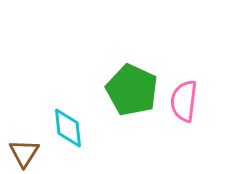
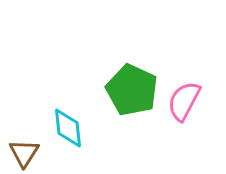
pink semicircle: rotated 21 degrees clockwise
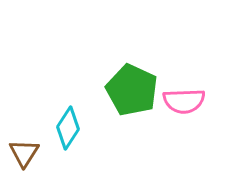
pink semicircle: rotated 120 degrees counterclockwise
cyan diamond: rotated 39 degrees clockwise
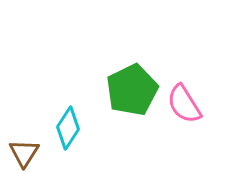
green pentagon: rotated 21 degrees clockwise
pink semicircle: moved 3 px down; rotated 60 degrees clockwise
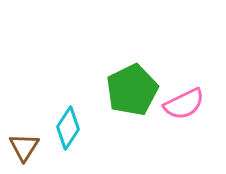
pink semicircle: rotated 84 degrees counterclockwise
brown triangle: moved 6 px up
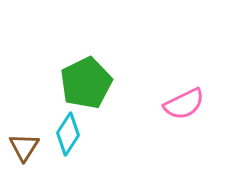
green pentagon: moved 46 px left, 7 px up
cyan diamond: moved 6 px down
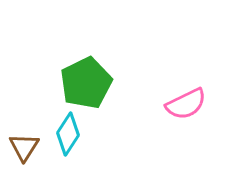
pink semicircle: moved 2 px right
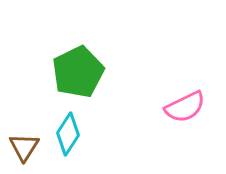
green pentagon: moved 8 px left, 11 px up
pink semicircle: moved 1 px left, 3 px down
